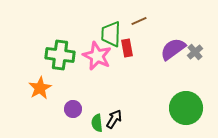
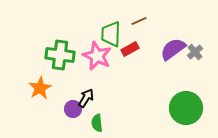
red rectangle: moved 3 px right, 1 px down; rotated 72 degrees clockwise
black arrow: moved 28 px left, 21 px up
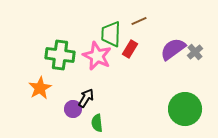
red rectangle: rotated 30 degrees counterclockwise
green circle: moved 1 px left, 1 px down
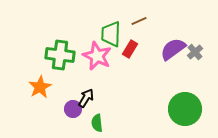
orange star: moved 1 px up
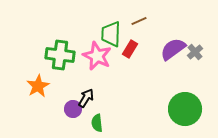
orange star: moved 2 px left, 1 px up
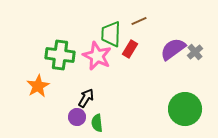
purple circle: moved 4 px right, 8 px down
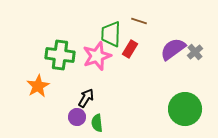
brown line: rotated 42 degrees clockwise
pink star: rotated 28 degrees clockwise
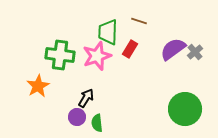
green trapezoid: moved 3 px left, 2 px up
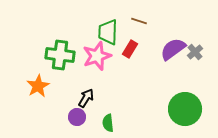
green semicircle: moved 11 px right
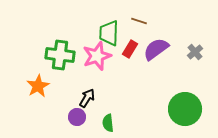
green trapezoid: moved 1 px right, 1 px down
purple semicircle: moved 17 px left
black arrow: moved 1 px right
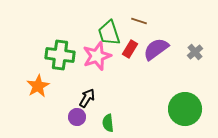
green trapezoid: rotated 20 degrees counterclockwise
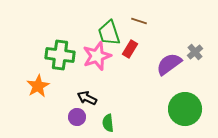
purple semicircle: moved 13 px right, 15 px down
black arrow: rotated 96 degrees counterclockwise
